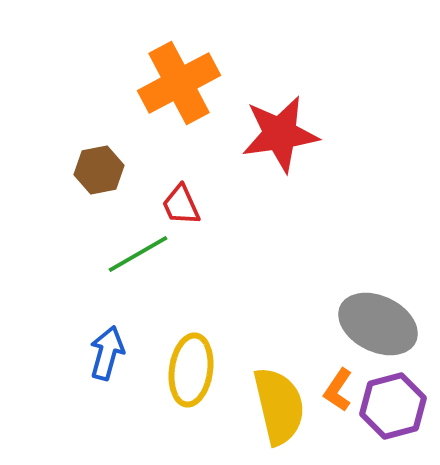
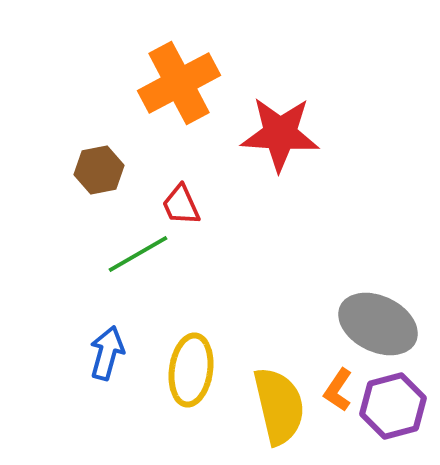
red star: rotated 12 degrees clockwise
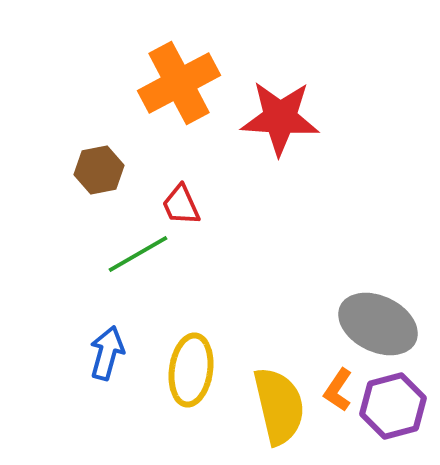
red star: moved 16 px up
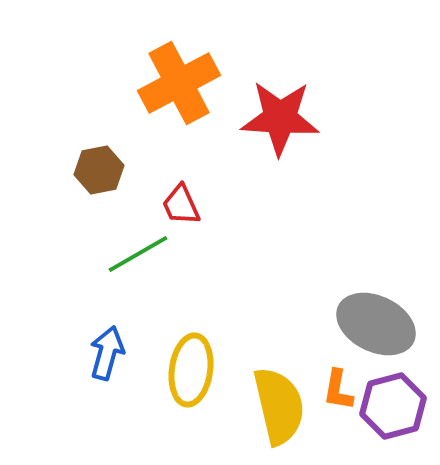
gray ellipse: moved 2 px left
orange L-shape: rotated 24 degrees counterclockwise
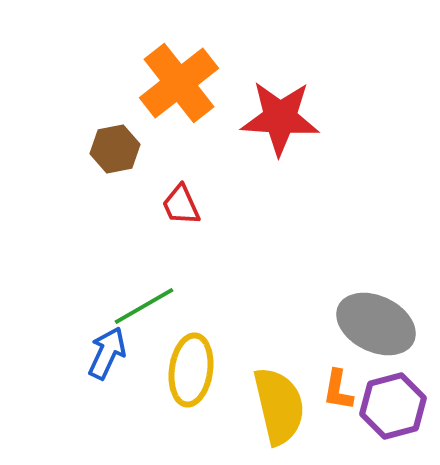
orange cross: rotated 10 degrees counterclockwise
brown hexagon: moved 16 px right, 21 px up
green line: moved 6 px right, 52 px down
blue arrow: rotated 10 degrees clockwise
